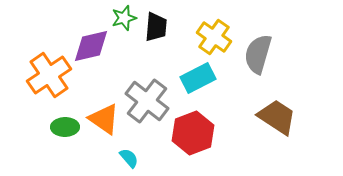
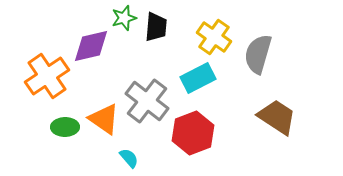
orange cross: moved 2 px left, 1 px down
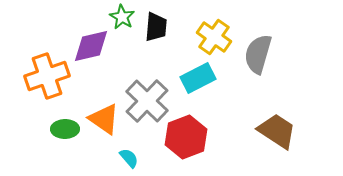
green star: moved 2 px left, 1 px up; rotated 25 degrees counterclockwise
orange cross: rotated 15 degrees clockwise
gray cross: rotated 6 degrees clockwise
brown trapezoid: moved 14 px down
green ellipse: moved 2 px down
red hexagon: moved 7 px left, 4 px down
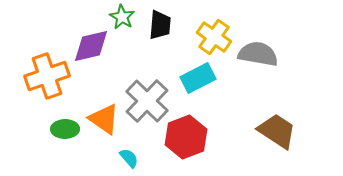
black trapezoid: moved 4 px right, 2 px up
gray semicircle: rotated 84 degrees clockwise
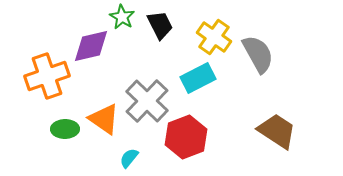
black trapezoid: rotated 32 degrees counterclockwise
gray semicircle: rotated 51 degrees clockwise
cyan semicircle: rotated 100 degrees counterclockwise
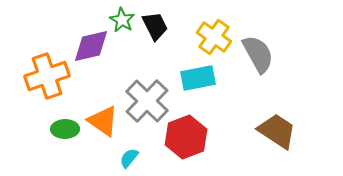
green star: moved 3 px down
black trapezoid: moved 5 px left, 1 px down
cyan rectangle: rotated 16 degrees clockwise
orange triangle: moved 1 px left, 2 px down
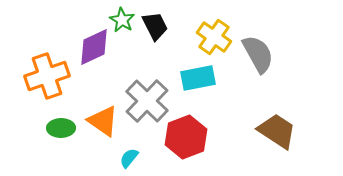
purple diamond: moved 3 px right, 1 px down; rotated 12 degrees counterclockwise
green ellipse: moved 4 px left, 1 px up
